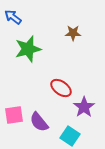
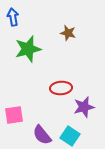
blue arrow: rotated 42 degrees clockwise
brown star: moved 5 px left; rotated 14 degrees clockwise
red ellipse: rotated 40 degrees counterclockwise
purple star: rotated 20 degrees clockwise
purple semicircle: moved 3 px right, 13 px down
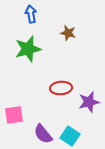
blue arrow: moved 18 px right, 3 px up
purple star: moved 5 px right, 5 px up
purple semicircle: moved 1 px right, 1 px up
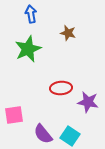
green star: rotated 8 degrees counterclockwise
purple star: moved 1 px left; rotated 25 degrees clockwise
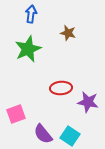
blue arrow: rotated 18 degrees clockwise
pink square: moved 2 px right, 1 px up; rotated 12 degrees counterclockwise
